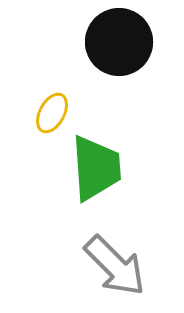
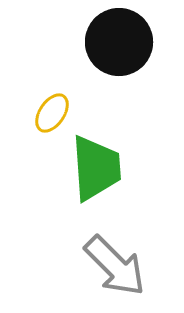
yellow ellipse: rotated 6 degrees clockwise
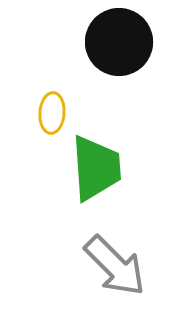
yellow ellipse: rotated 30 degrees counterclockwise
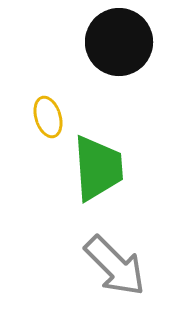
yellow ellipse: moved 4 px left, 4 px down; rotated 21 degrees counterclockwise
green trapezoid: moved 2 px right
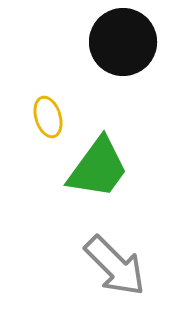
black circle: moved 4 px right
green trapezoid: rotated 40 degrees clockwise
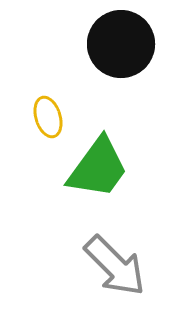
black circle: moved 2 px left, 2 px down
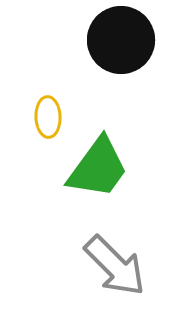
black circle: moved 4 px up
yellow ellipse: rotated 15 degrees clockwise
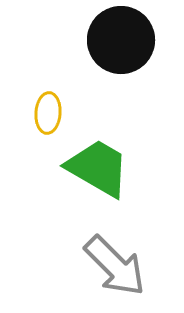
yellow ellipse: moved 4 px up; rotated 6 degrees clockwise
green trapezoid: rotated 96 degrees counterclockwise
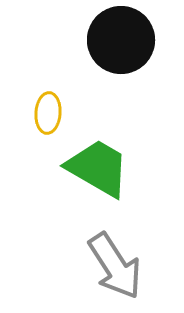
gray arrow: rotated 12 degrees clockwise
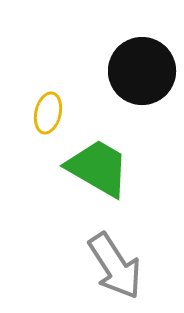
black circle: moved 21 px right, 31 px down
yellow ellipse: rotated 9 degrees clockwise
